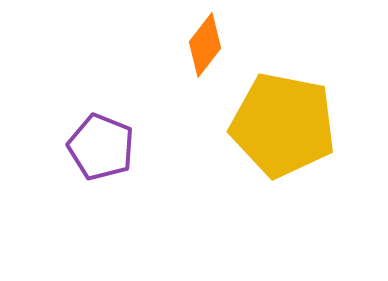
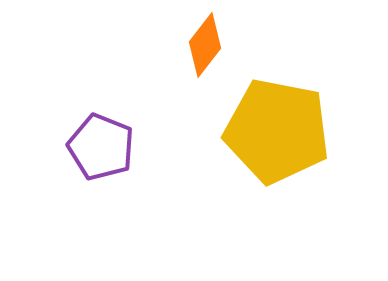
yellow pentagon: moved 6 px left, 6 px down
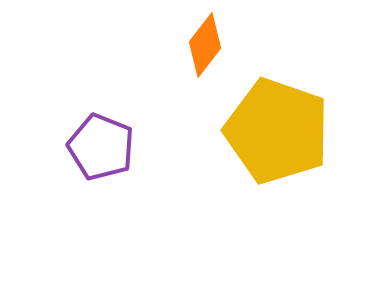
yellow pentagon: rotated 8 degrees clockwise
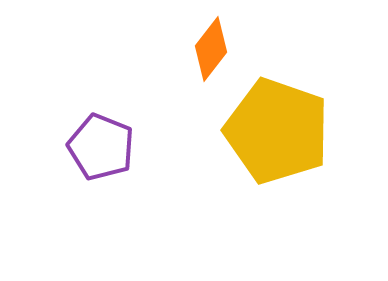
orange diamond: moved 6 px right, 4 px down
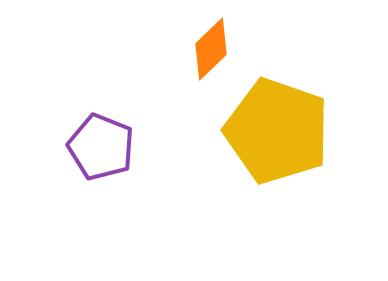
orange diamond: rotated 8 degrees clockwise
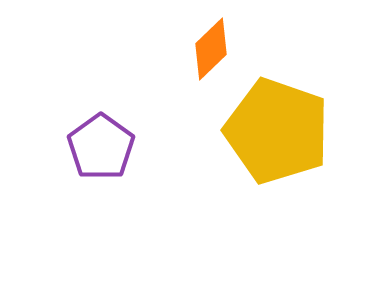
purple pentagon: rotated 14 degrees clockwise
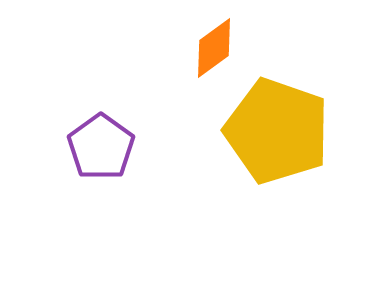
orange diamond: moved 3 px right, 1 px up; rotated 8 degrees clockwise
